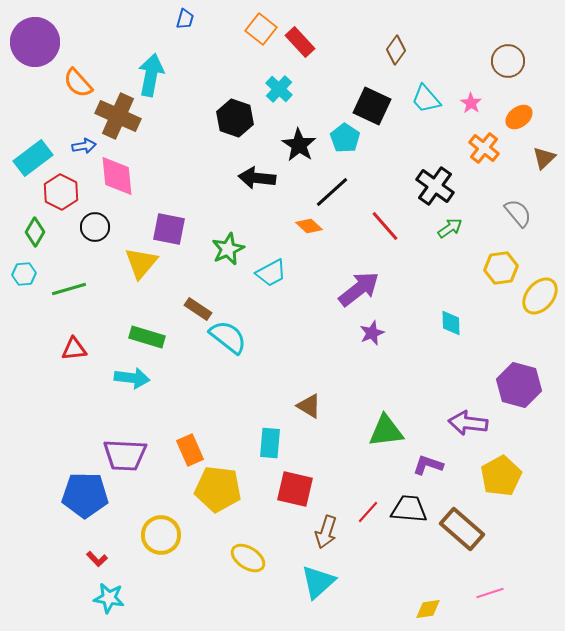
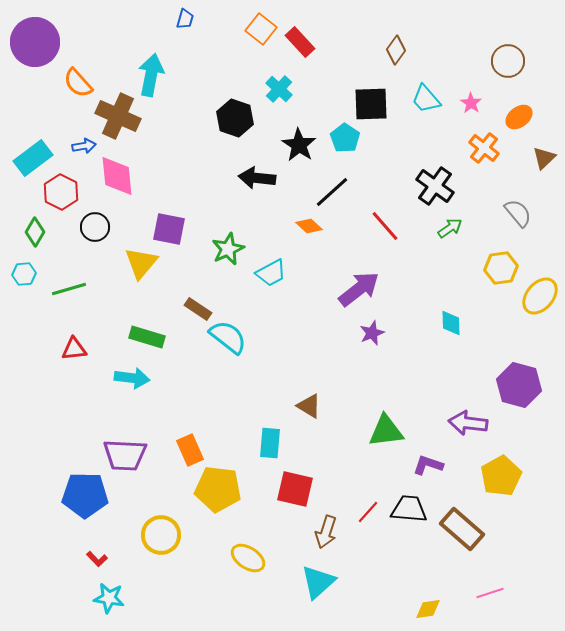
black square at (372, 106): moved 1 px left, 2 px up; rotated 27 degrees counterclockwise
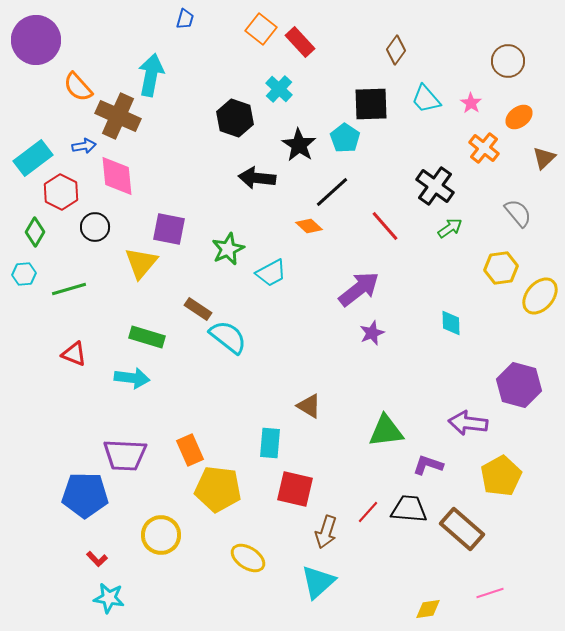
purple circle at (35, 42): moved 1 px right, 2 px up
orange semicircle at (78, 83): moved 4 px down
red triangle at (74, 349): moved 5 px down; rotated 28 degrees clockwise
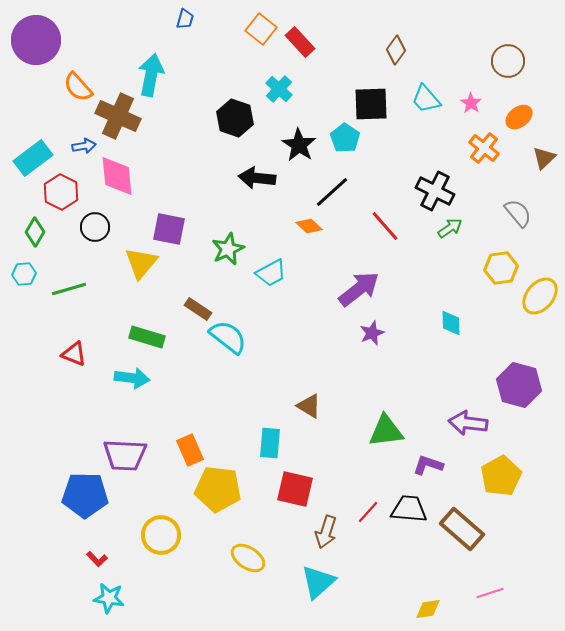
black cross at (435, 186): moved 5 px down; rotated 9 degrees counterclockwise
